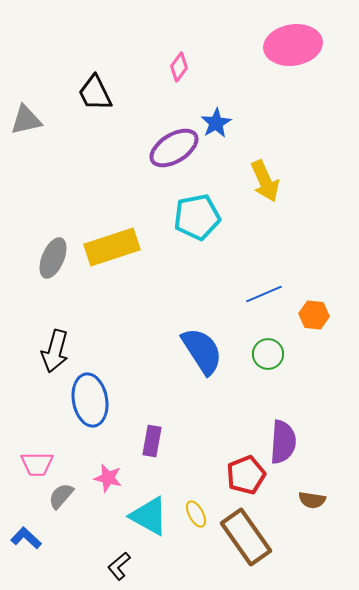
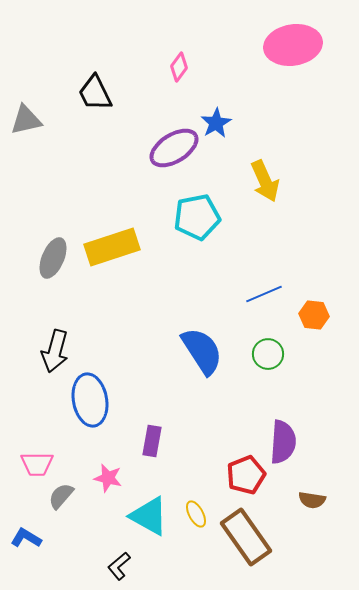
blue L-shape: rotated 12 degrees counterclockwise
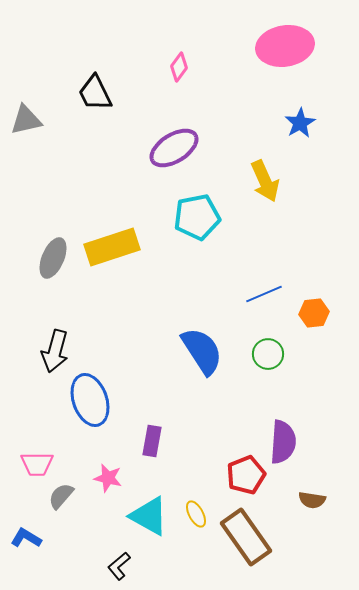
pink ellipse: moved 8 px left, 1 px down
blue star: moved 84 px right
orange hexagon: moved 2 px up; rotated 12 degrees counterclockwise
blue ellipse: rotated 9 degrees counterclockwise
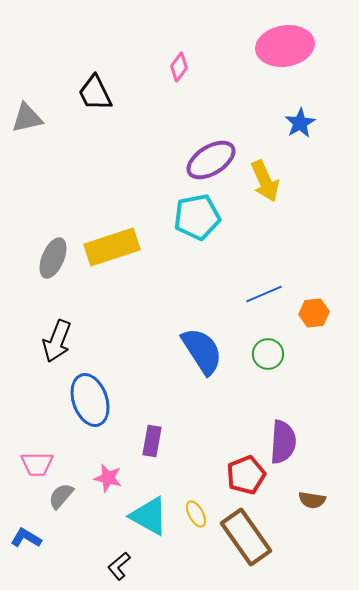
gray triangle: moved 1 px right, 2 px up
purple ellipse: moved 37 px right, 12 px down
black arrow: moved 2 px right, 10 px up; rotated 6 degrees clockwise
